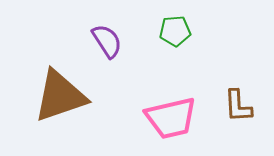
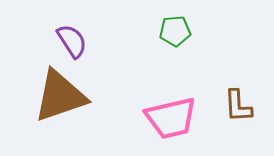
purple semicircle: moved 35 px left
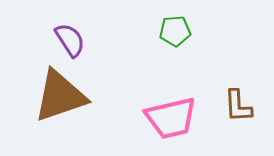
purple semicircle: moved 2 px left, 1 px up
